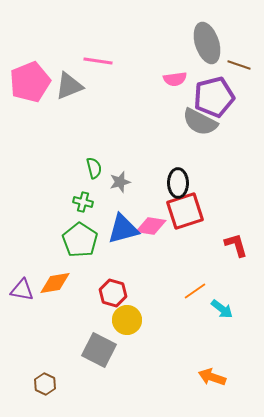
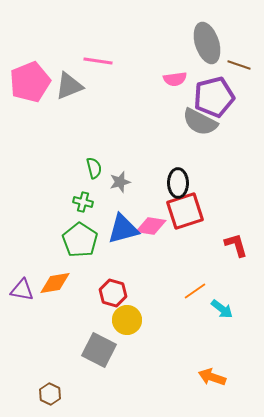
brown hexagon: moved 5 px right, 10 px down
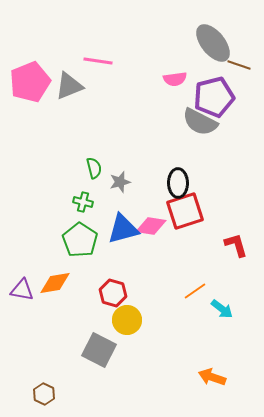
gray ellipse: moved 6 px right; rotated 21 degrees counterclockwise
brown hexagon: moved 6 px left
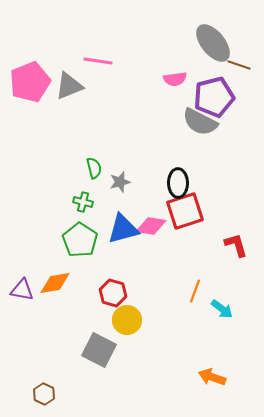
orange line: rotated 35 degrees counterclockwise
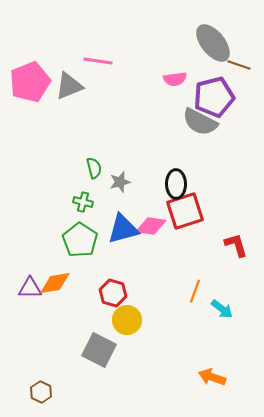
black ellipse: moved 2 px left, 1 px down
purple triangle: moved 8 px right, 2 px up; rotated 10 degrees counterclockwise
brown hexagon: moved 3 px left, 2 px up
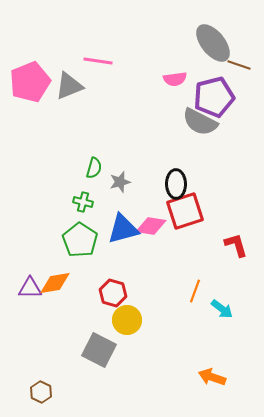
green semicircle: rotated 30 degrees clockwise
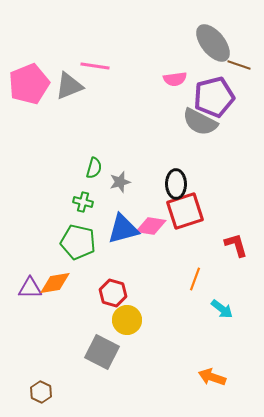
pink line: moved 3 px left, 5 px down
pink pentagon: moved 1 px left, 2 px down
green pentagon: moved 2 px left, 2 px down; rotated 20 degrees counterclockwise
orange line: moved 12 px up
gray square: moved 3 px right, 2 px down
